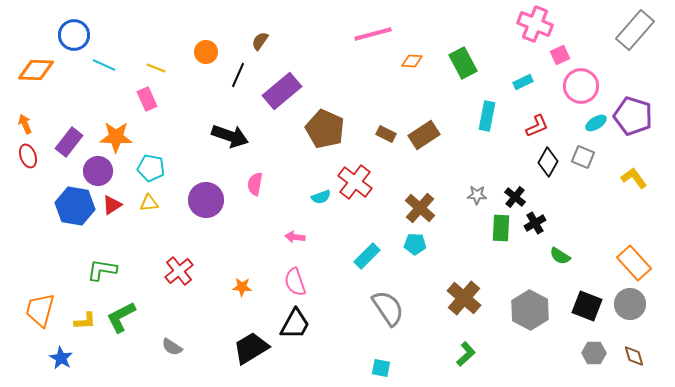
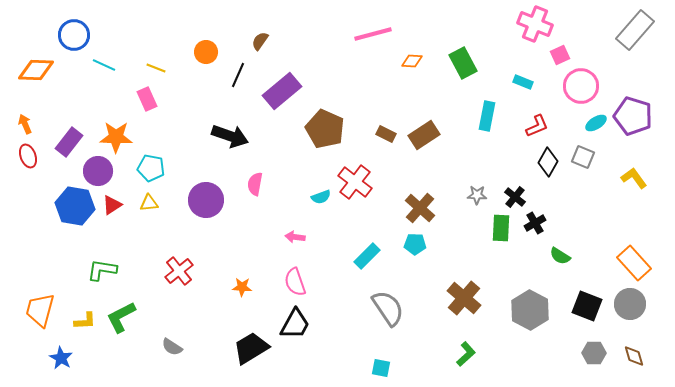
cyan rectangle at (523, 82): rotated 48 degrees clockwise
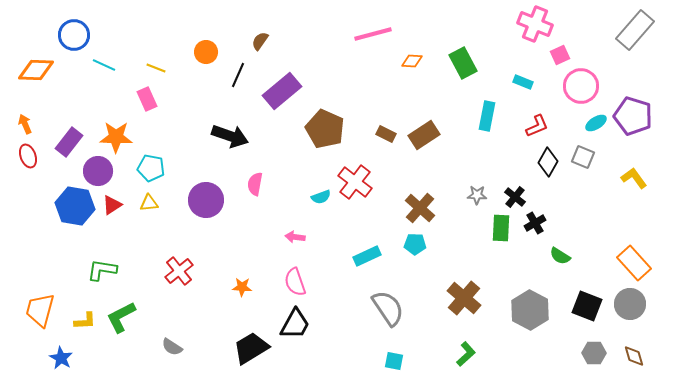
cyan rectangle at (367, 256): rotated 20 degrees clockwise
cyan square at (381, 368): moved 13 px right, 7 px up
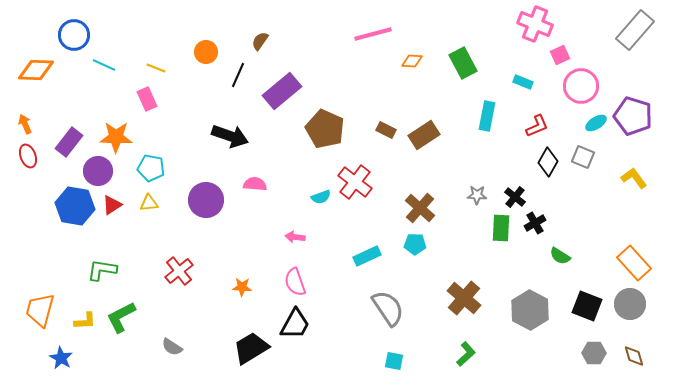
brown rectangle at (386, 134): moved 4 px up
pink semicircle at (255, 184): rotated 85 degrees clockwise
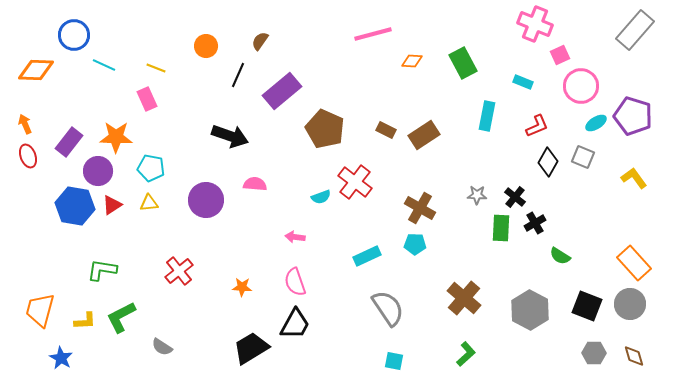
orange circle at (206, 52): moved 6 px up
brown cross at (420, 208): rotated 12 degrees counterclockwise
gray semicircle at (172, 347): moved 10 px left
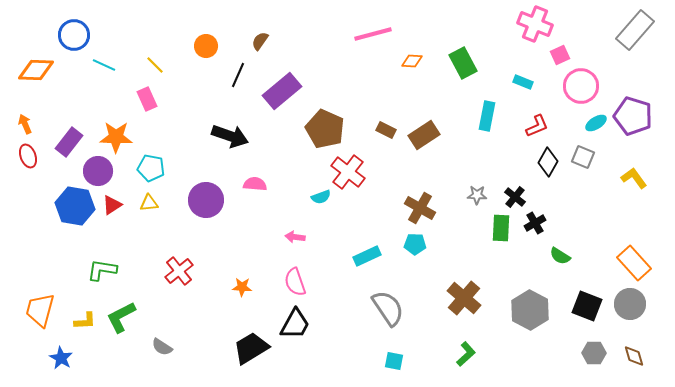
yellow line at (156, 68): moved 1 px left, 3 px up; rotated 24 degrees clockwise
red cross at (355, 182): moved 7 px left, 10 px up
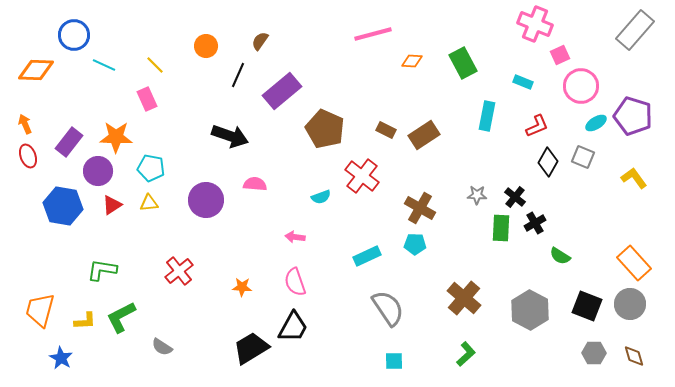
red cross at (348, 172): moved 14 px right, 4 px down
blue hexagon at (75, 206): moved 12 px left
black trapezoid at (295, 324): moved 2 px left, 3 px down
cyan square at (394, 361): rotated 12 degrees counterclockwise
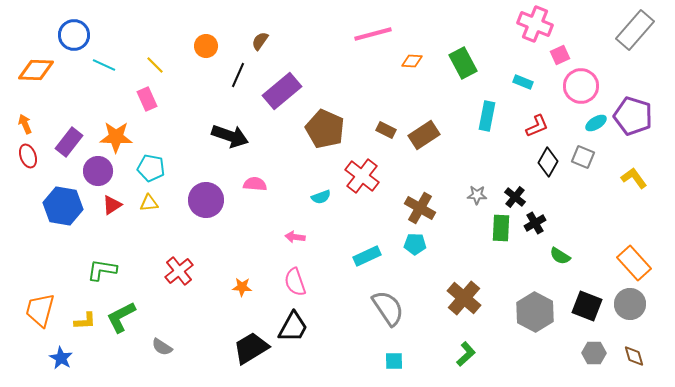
gray hexagon at (530, 310): moved 5 px right, 2 px down
